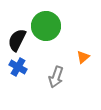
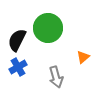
green circle: moved 2 px right, 2 px down
blue cross: rotated 30 degrees clockwise
gray arrow: rotated 35 degrees counterclockwise
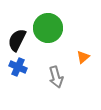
blue cross: rotated 36 degrees counterclockwise
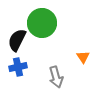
green circle: moved 6 px left, 5 px up
orange triangle: rotated 24 degrees counterclockwise
blue cross: rotated 36 degrees counterclockwise
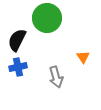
green circle: moved 5 px right, 5 px up
